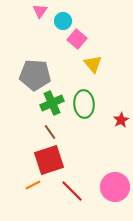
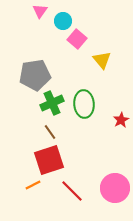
yellow triangle: moved 9 px right, 4 px up
gray pentagon: rotated 12 degrees counterclockwise
pink circle: moved 1 px down
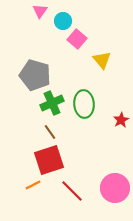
gray pentagon: rotated 24 degrees clockwise
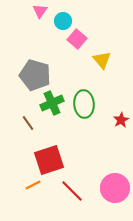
brown line: moved 22 px left, 9 px up
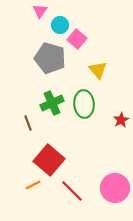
cyan circle: moved 3 px left, 4 px down
yellow triangle: moved 4 px left, 10 px down
gray pentagon: moved 15 px right, 17 px up
brown line: rotated 14 degrees clockwise
red square: rotated 32 degrees counterclockwise
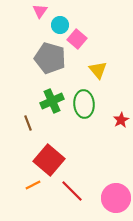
green cross: moved 2 px up
pink circle: moved 1 px right, 10 px down
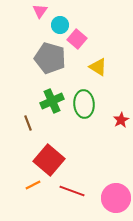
yellow triangle: moved 3 px up; rotated 18 degrees counterclockwise
red line: rotated 25 degrees counterclockwise
